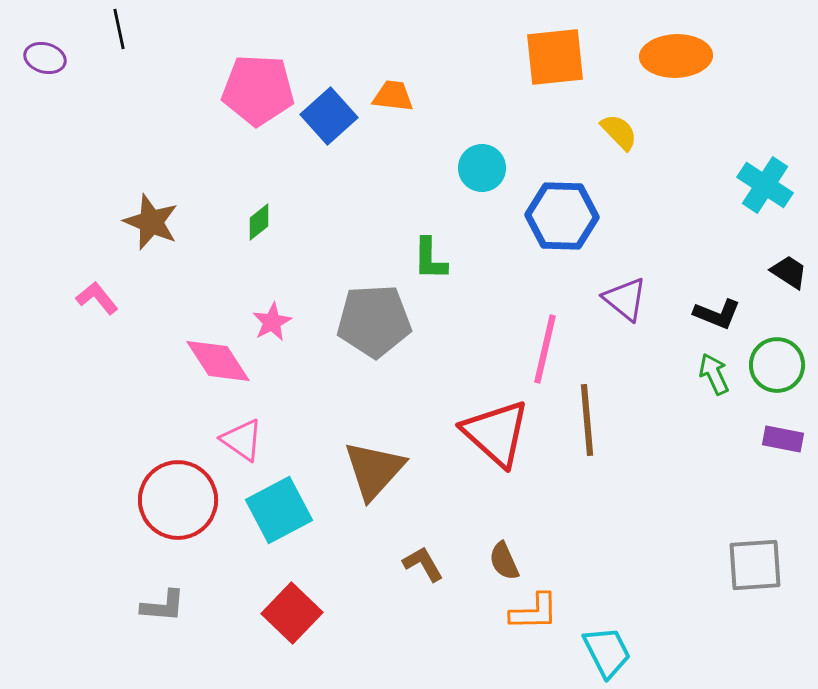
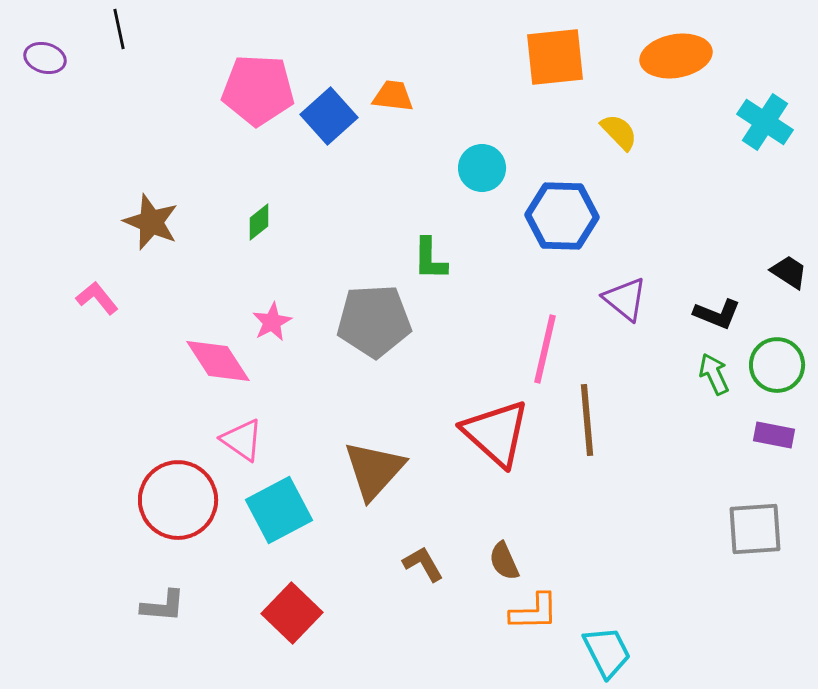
orange ellipse: rotated 8 degrees counterclockwise
cyan cross: moved 63 px up
purple rectangle: moved 9 px left, 4 px up
gray square: moved 36 px up
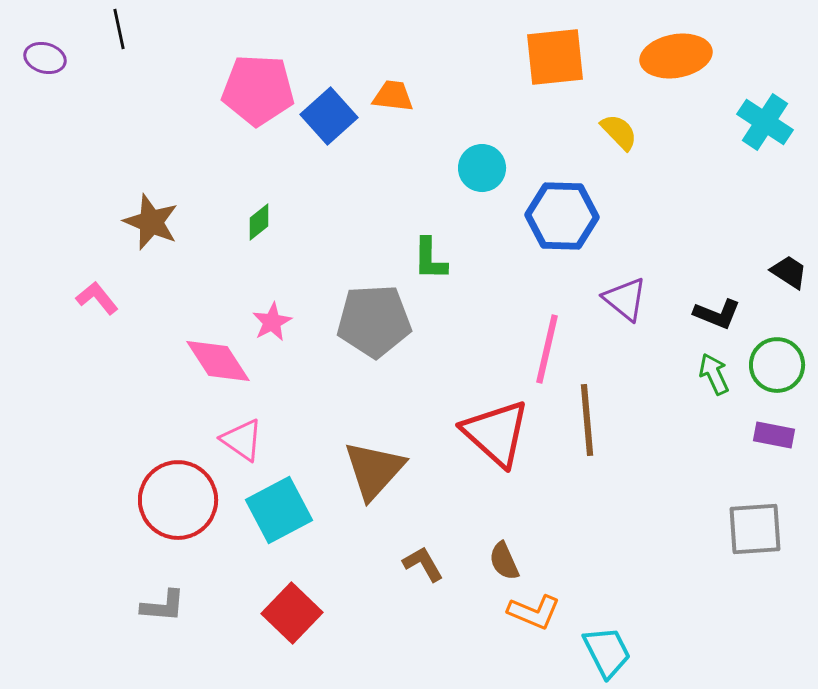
pink line: moved 2 px right
orange L-shape: rotated 24 degrees clockwise
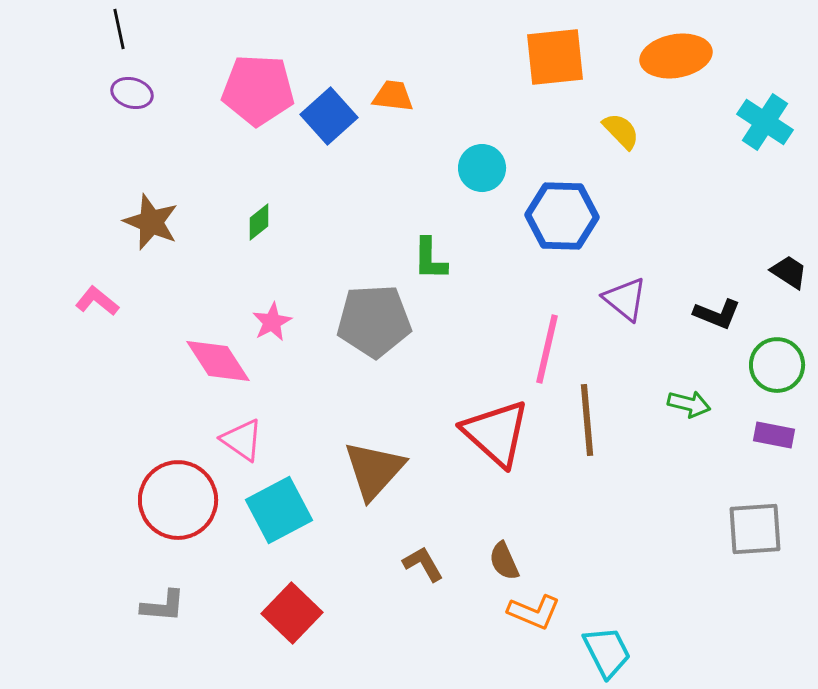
purple ellipse: moved 87 px right, 35 px down
yellow semicircle: moved 2 px right, 1 px up
pink L-shape: moved 3 px down; rotated 12 degrees counterclockwise
green arrow: moved 25 px left, 30 px down; rotated 129 degrees clockwise
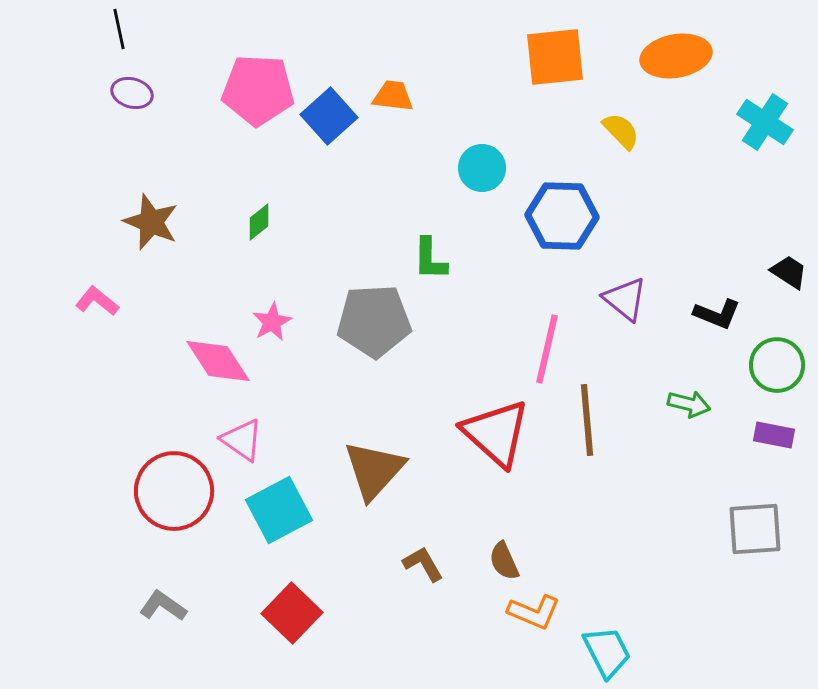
red circle: moved 4 px left, 9 px up
gray L-shape: rotated 150 degrees counterclockwise
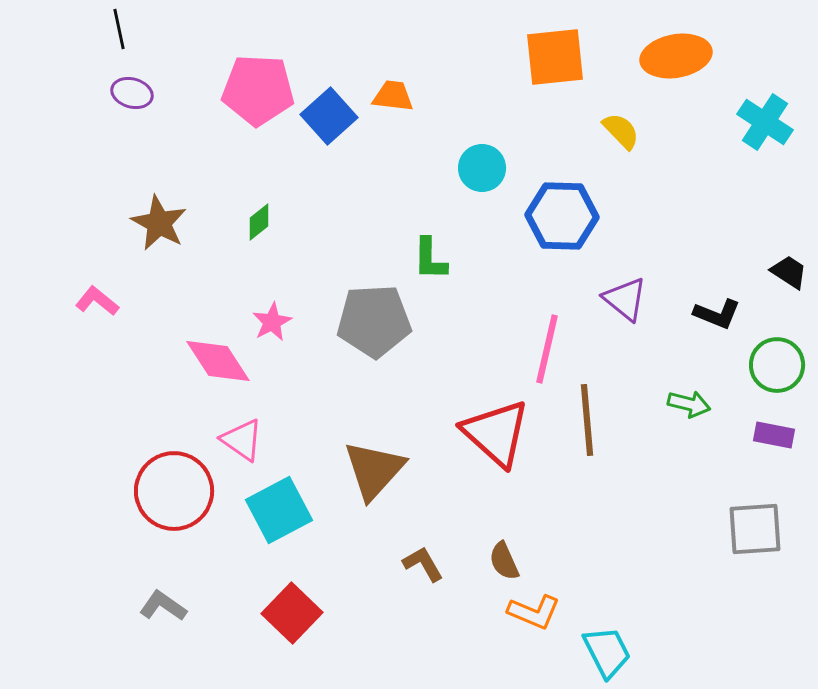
brown star: moved 8 px right, 1 px down; rotated 6 degrees clockwise
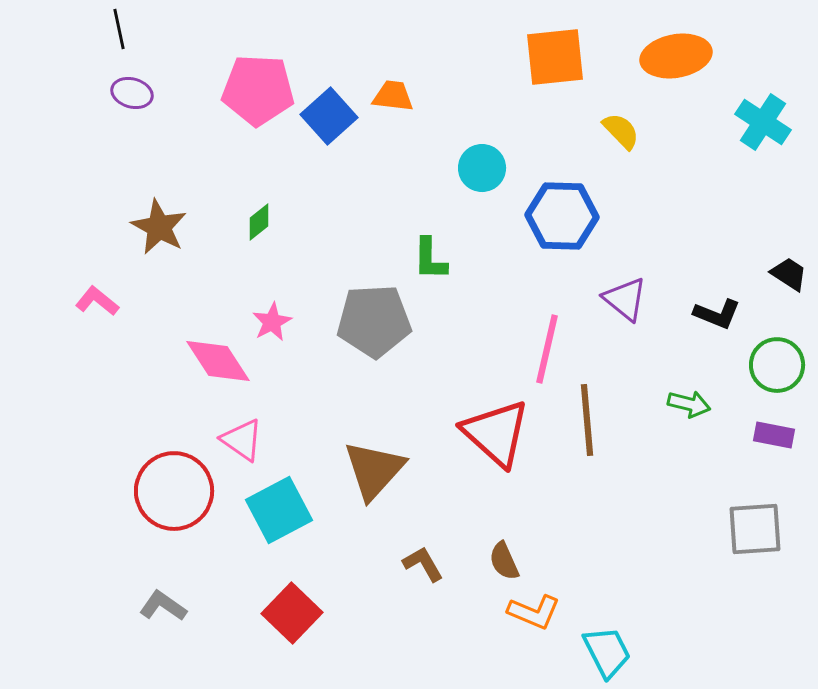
cyan cross: moved 2 px left
brown star: moved 4 px down
black trapezoid: moved 2 px down
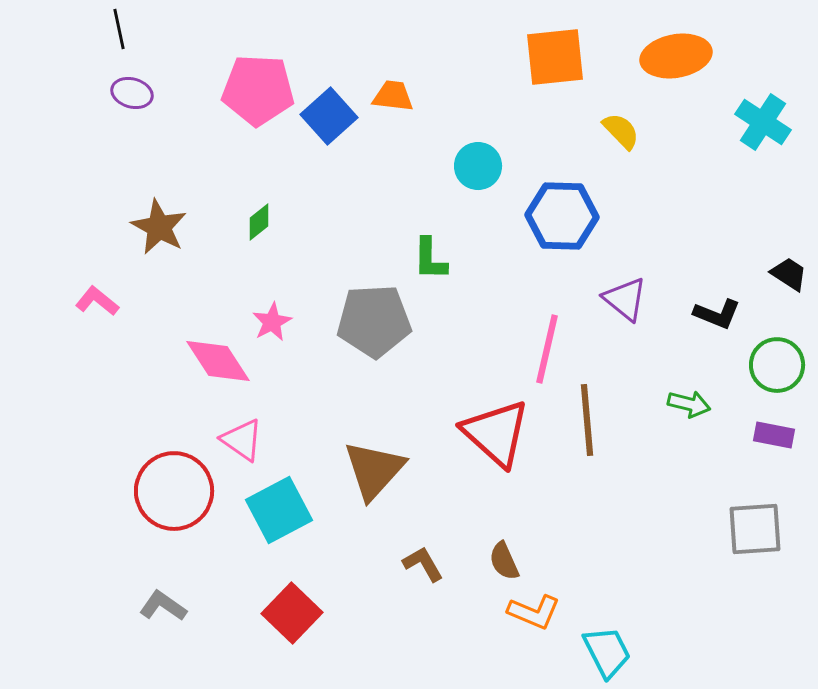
cyan circle: moved 4 px left, 2 px up
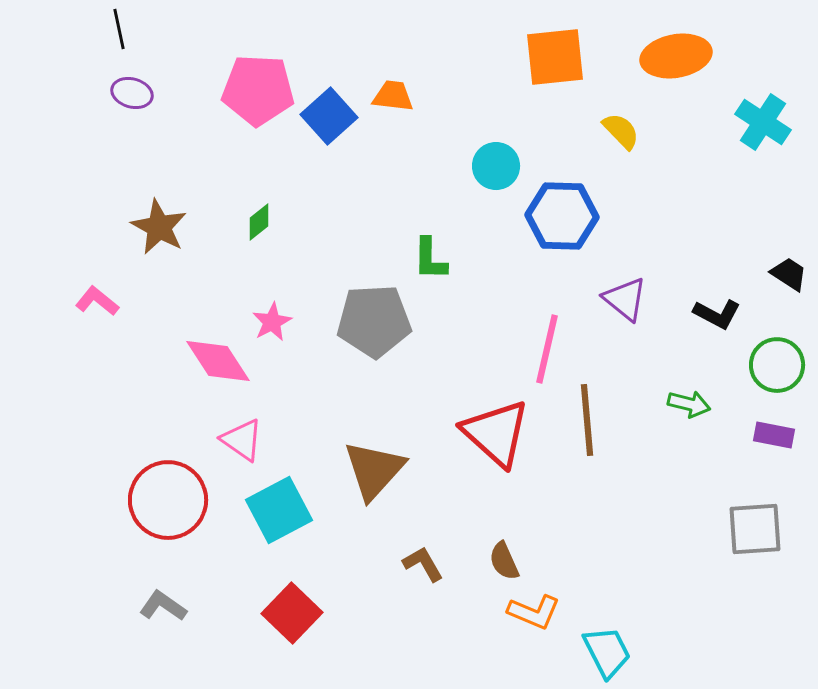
cyan circle: moved 18 px right
black L-shape: rotated 6 degrees clockwise
red circle: moved 6 px left, 9 px down
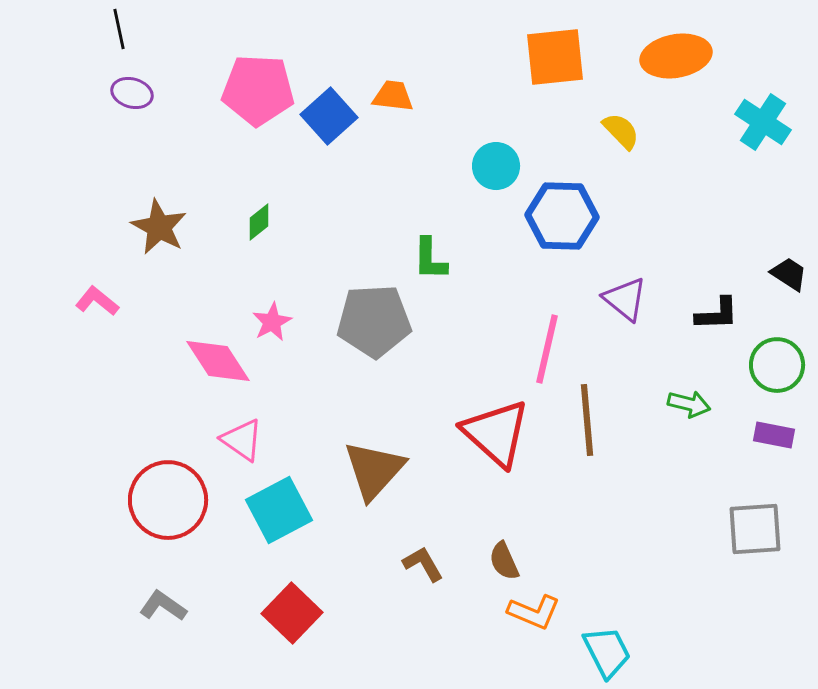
black L-shape: rotated 30 degrees counterclockwise
